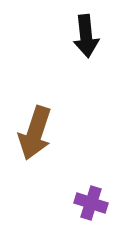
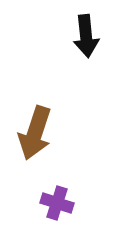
purple cross: moved 34 px left
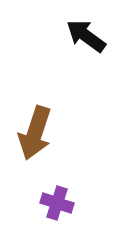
black arrow: rotated 132 degrees clockwise
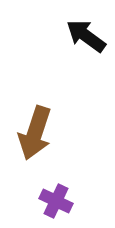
purple cross: moved 1 px left, 2 px up; rotated 8 degrees clockwise
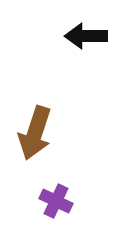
black arrow: rotated 36 degrees counterclockwise
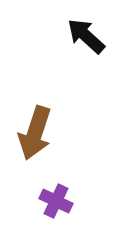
black arrow: rotated 42 degrees clockwise
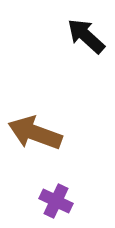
brown arrow: rotated 92 degrees clockwise
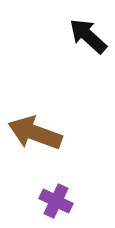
black arrow: moved 2 px right
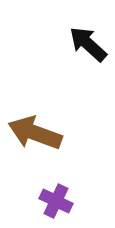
black arrow: moved 8 px down
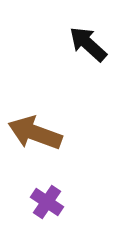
purple cross: moved 9 px left, 1 px down; rotated 8 degrees clockwise
